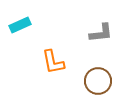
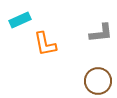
cyan rectangle: moved 5 px up
orange L-shape: moved 8 px left, 18 px up
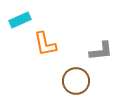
gray L-shape: moved 18 px down
brown circle: moved 22 px left
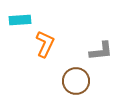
cyan rectangle: rotated 20 degrees clockwise
orange L-shape: rotated 144 degrees counterclockwise
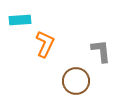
gray L-shape: rotated 90 degrees counterclockwise
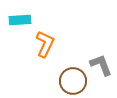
gray L-shape: moved 14 px down; rotated 15 degrees counterclockwise
brown circle: moved 3 px left
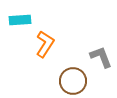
orange L-shape: rotated 8 degrees clockwise
gray L-shape: moved 8 px up
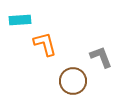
orange L-shape: rotated 48 degrees counterclockwise
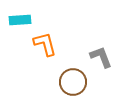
brown circle: moved 1 px down
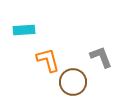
cyan rectangle: moved 4 px right, 10 px down
orange L-shape: moved 3 px right, 16 px down
